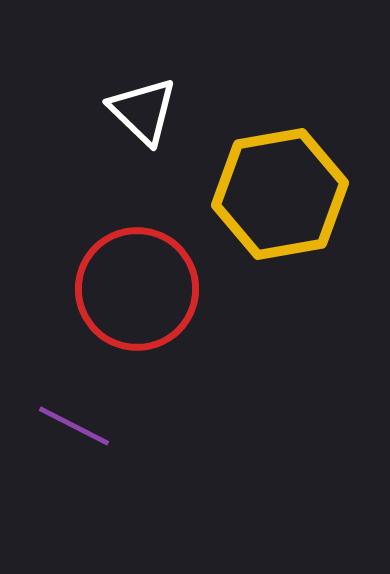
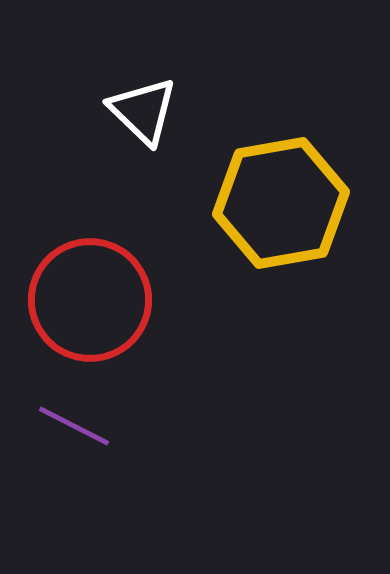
yellow hexagon: moved 1 px right, 9 px down
red circle: moved 47 px left, 11 px down
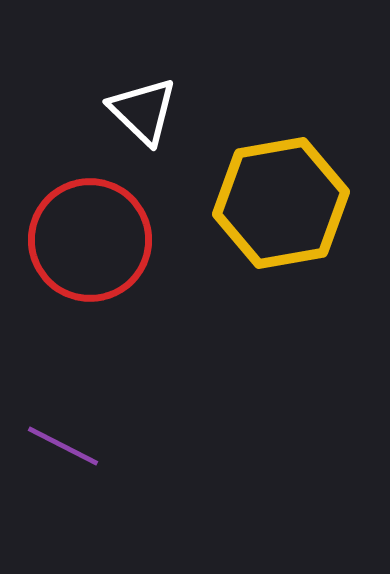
red circle: moved 60 px up
purple line: moved 11 px left, 20 px down
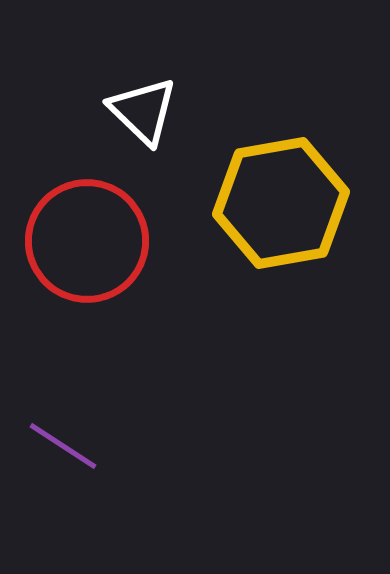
red circle: moved 3 px left, 1 px down
purple line: rotated 6 degrees clockwise
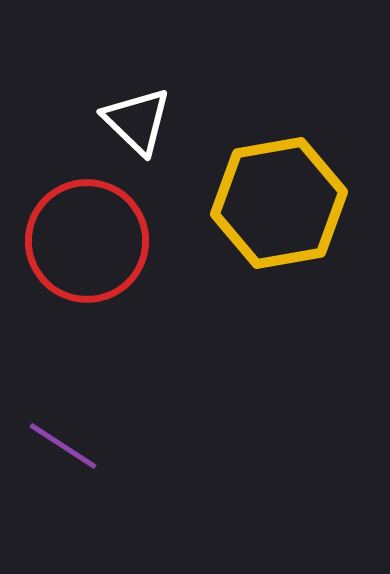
white triangle: moved 6 px left, 10 px down
yellow hexagon: moved 2 px left
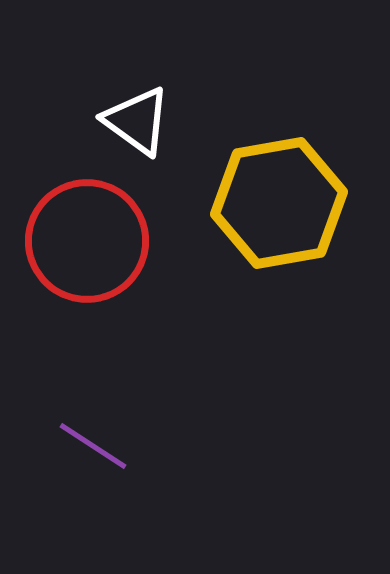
white triangle: rotated 8 degrees counterclockwise
purple line: moved 30 px right
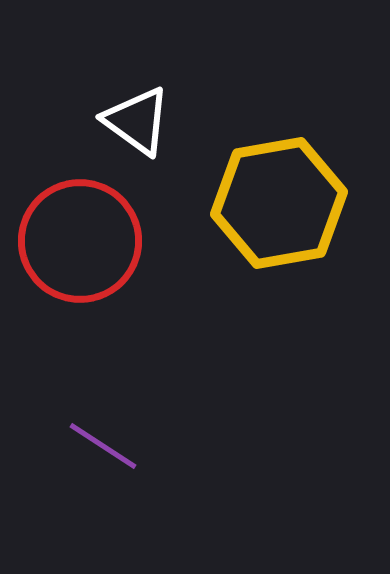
red circle: moved 7 px left
purple line: moved 10 px right
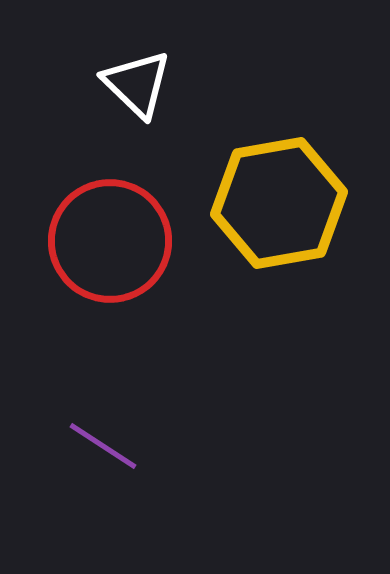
white triangle: moved 37 px up; rotated 8 degrees clockwise
red circle: moved 30 px right
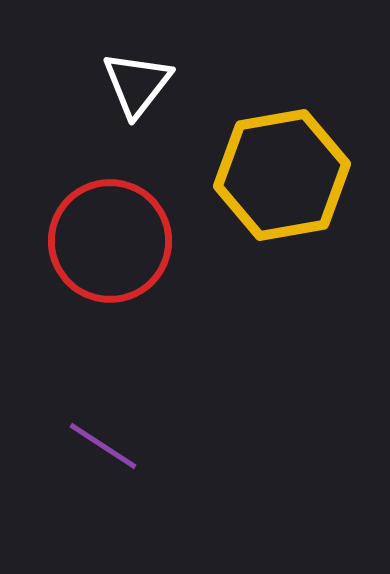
white triangle: rotated 24 degrees clockwise
yellow hexagon: moved 3 px right, 28 px up
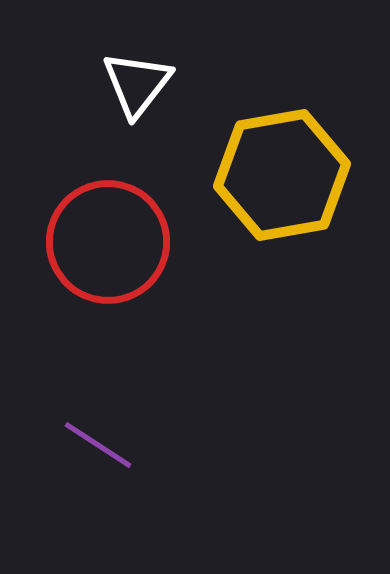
red circle: moved 2 px left, 1 px down
purple line: moved 5 px left, 1 px up
